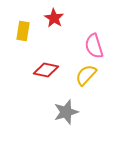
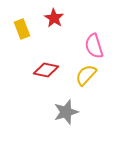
yellow rectangle: moved 1 px left, 2 px up; rotated 30 degrees counterclockwise
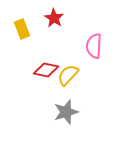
pink semicircle: rotated 20 degrees clockwise
yellow semicircle: moved 18 px left
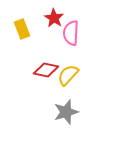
pink semicircle: moved 23 px left, 13 px up
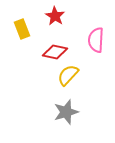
red star: moved 1 px right, 2 px up
pink semicircle: moved 25 px right, 7 px down
red diamond: moved 9 px right, 18 px up
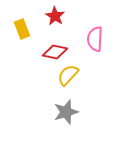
pink semicircle: moved 1 px left, 1 px up
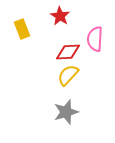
red star: moved 5 px right
red diamond: moved 13 px right; rotated 15 degrees counterclockwise
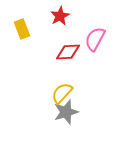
red star: rotated 12 degrees clockwise
pink semicircle: rotated 25 degrees clockwise
yellow semicircle: moved 6 px left, 18 px down
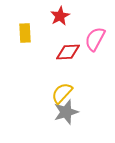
yellow rectangle: moved 3 px right, 4 px down; rotated 18 degrees clockwise
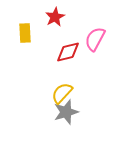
red star: moved 5 px left, 1 px down
red diamond: rotated 10 degrees counterclockwise
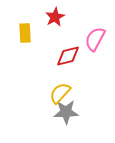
red diamond: moved 4 px down
yellow semicircle: moved 2 px left
gray star: rotated 15 degrees clockwise
